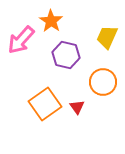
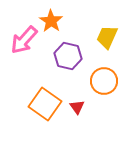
pink arrow: moved 3 px right
purple hexagon: moved 2 px right, 1 px down
orange circle: moved 1 px right, 1 px up
orange square: rotated 20 degrees counterclockwise
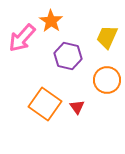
pink arrow: moved 2 px left, 2 px up
orange circle: moved 3 px right, 1 px up
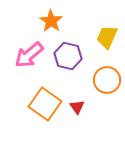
pink arrow: moved 7 px right, 17 px down; rotated 8 degrees clockwise
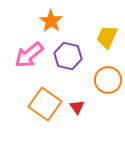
orange circle: moved 1 px right
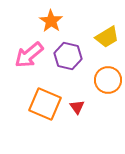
yellow trapezoid: rotated 145 degrees counterclockwise
orange square: rotated 12 degrees counterclockwise
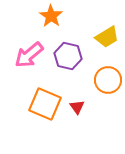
orange star: moved 5 px up
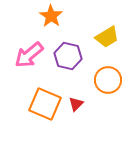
red triangle: moved 1 px left, 3 px up; rotated 21 degrees clockwise
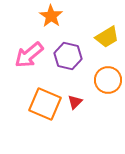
red triangle: moved 1 px left, 2 px up
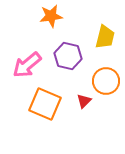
orange star: rotated 30 degrees clockwise
yellow trapezoid: moved 2 px left; rotated 45 degrees counterclockwise
pink arrow: moved 2 px left, 10 px down
orange circle: moved 2 px left, 1 px down
red triangle: moved 9 px right, 1 px up
